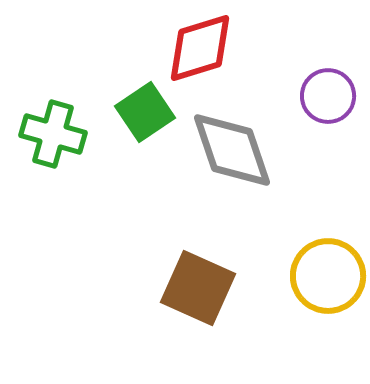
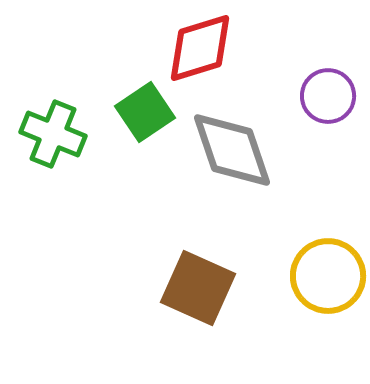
green cross: rotated 6 degrees clockwise
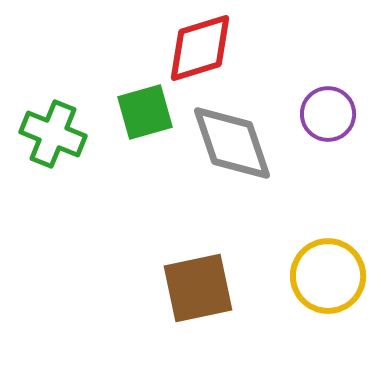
purple circle: moved 18 px down
green square: rotated 18 degrees clockwise
gray diamond: moved 7 px up
brown square: rotated 36 degrees counterclockwise
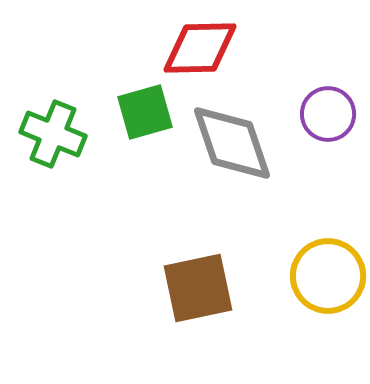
red diamond: rotated 16 degrees clockwise
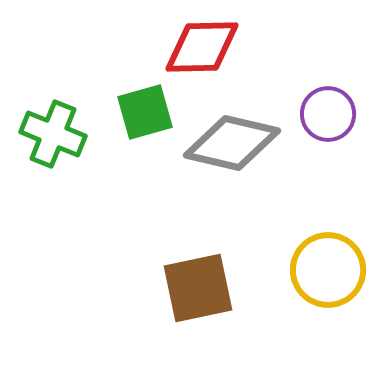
red diamond: moved 2 px right, 1 px up
gray diamond: rotated 58 degrees counterclockwise
yellow circle: moved 6 px up
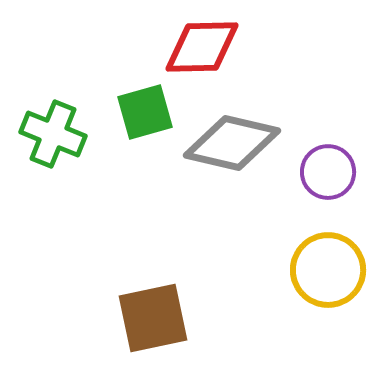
purple circle: moved 58 px down
brown square: moved 45 px left, 30 px down
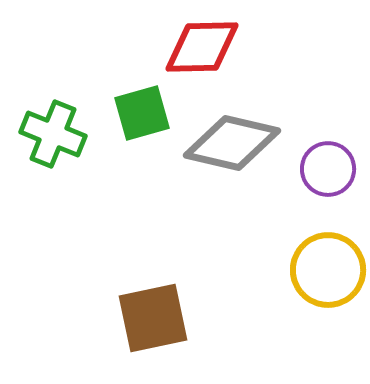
green square: moved 3 px left, 1 px down
purple circle: moved 3 px up
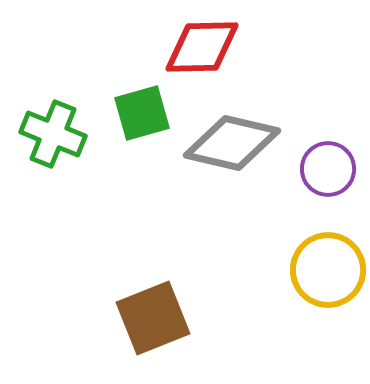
brown square: rotated 10 degrees counterclockwise
